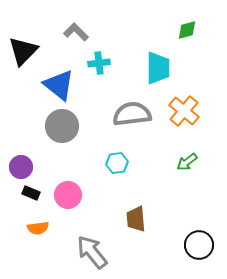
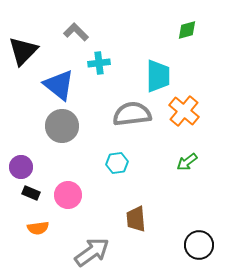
cyan trapezoid: moved 8 px down
gray arrow: rotated 93 degrees clockwise
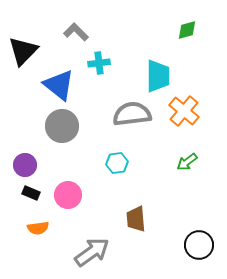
purple circle: moved 4 px right, 2 px up
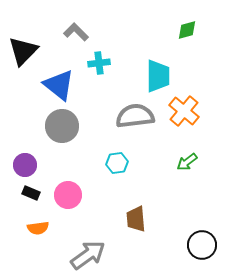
gray semicircle: moved 3 px right, 2 px down
black circle: moved 3 px right
gray arrow: moved 4 px left, 3 px down
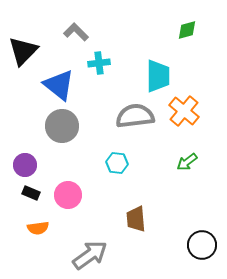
cyan hexagon: rotated 15 degrees clockwise
gray arrow: moved 2 px right
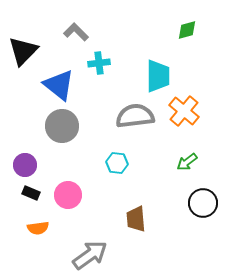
black circle: moved 1 px right, 42 px up
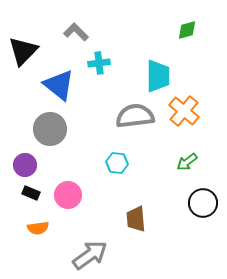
gray circle: moved 12 px left, 3 px down
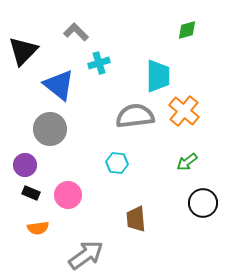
cyan cross: rotated 10 degrees counterclockwise
gray arrow: moved 4 px left
